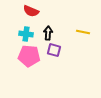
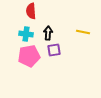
red semicircle: rotated 63 degrees clockwise
purple square: rotated 24 degrees counterclockwise
pink pentagon: rotated 15 degrees counterclockwise
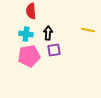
yellow line: moved 5 px right, 2 px up
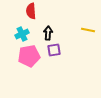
cyan cross: moved 4 px left; rotated 32 degrees counterclockwise
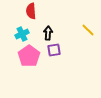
yellow line: rotated 32 degrees clockwise
pink pentagon: rotated 25 degrees counterclockwise
